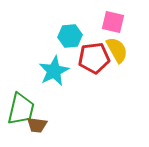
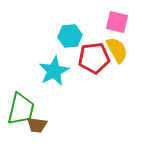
pink square: moved 4 px right
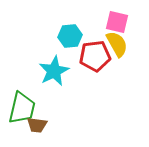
yellow semicircle: moved 6 px up
red pentagon: moved 1 px right, 2 px up
green trapezoid: moved 1 px right, 1 px up
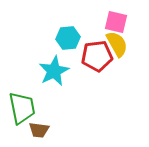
pink square: moved 1 px left
cyan hexagon: moved 2 px left, 2 px down
red pentagon: moved 2 px right
green trapezoid: rotated 24 degrees counterclockwise
brown trapezoid: moved 2 px right, 5 px down
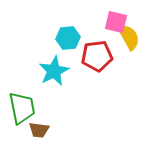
yellow semicircle: moved 12 px right, 7 px up
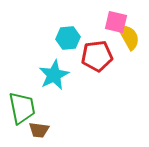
cyan star: moved 4 px down
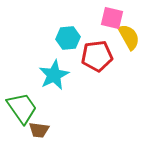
pink square: moved 4 px left, 4 px up
green trapezoid: rotated 24 degrees counterclockwise
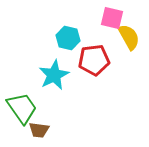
cyan hexagon: rotated 20 degrees clockwise
red pentagon: moved 3 px left, 4 px down
